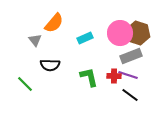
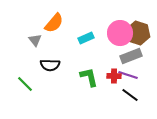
cyan rectangle: moved 1 px right
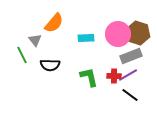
pink circle: moved 2 px left, 1 px down
cyan rectangle: rotated 21 degrees clockwise
purple line: rotated 48 degrees counterclockwise
green line: moved 3 px left, 29 px up; rotated 18 degrees clockwise
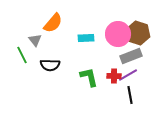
orange semicircle: moved 1 px left
black line: rotated 42 degrees clockwise
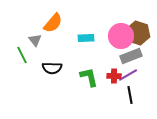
pink circle: moved 3 px right, 2 px down
black semicircle: moved 2 px right, 3 px down
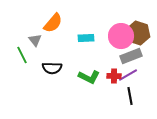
green L-shape: rotated 130 degrees clockwise
black line: moved 1 px down
